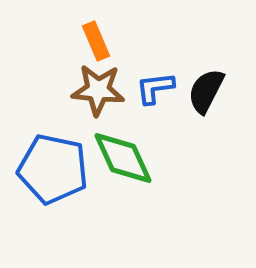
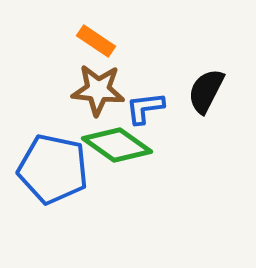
orange rectangle: rotated 33 degrees counterclockwise
blue L-shape: moved 10 px left, 20 px down
green diamond: moved 6 px left, 13 px up; rotated 30 degrees counterclockwise
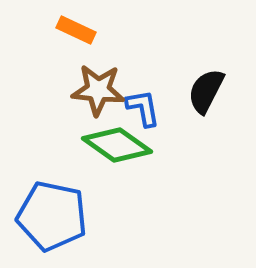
orange rectangle: moved 20 px left, 11 px up; rotated 9 degrees counterclockwise
blue L-shape: moved 2 px left; rotated 87 degrees clockwise
blue pentagon: moved 1 px left, 47 px down
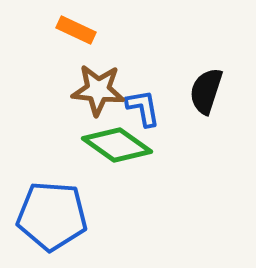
black semicircle: rotated 9 degrees counterclockwise
blue pentagon: rotated 8 degrees counterclockwise
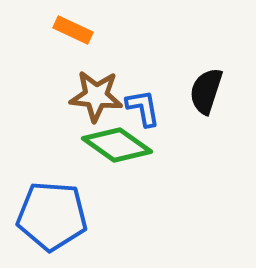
orange rectangle: moved 3 px left
brown star: moved 2 px left, 6 px down
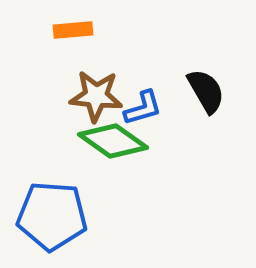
orange rectangle: rotated 30 degrees counterclockwise
black semicircle: rotated 132 degrees clockwise
blue L-shape: rotated 84 degrees clockwise
green diamond: moved 4 px left, 4 px up
